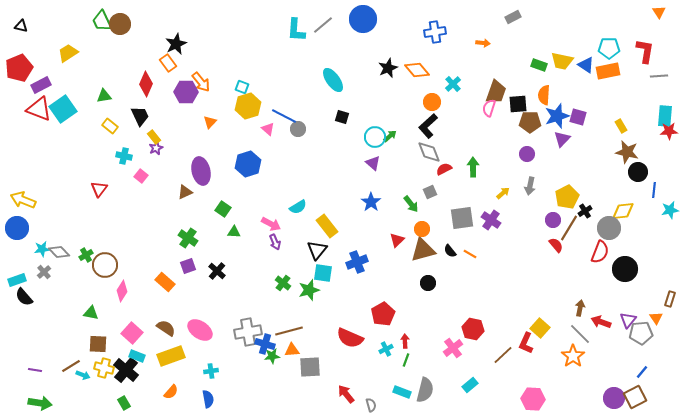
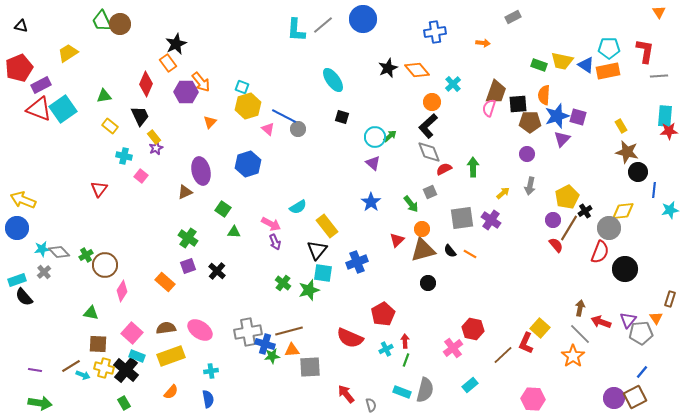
brown semicircle at (166, 328): rotated 42 degrees counterclockwise
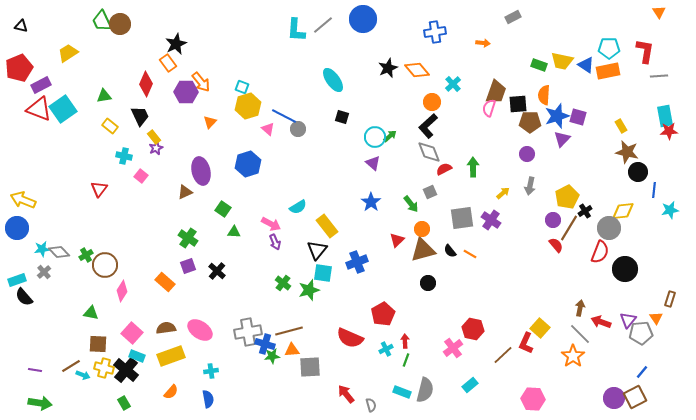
cyan rectangle at (665, 116): rotated 15 degrees counterclockwise
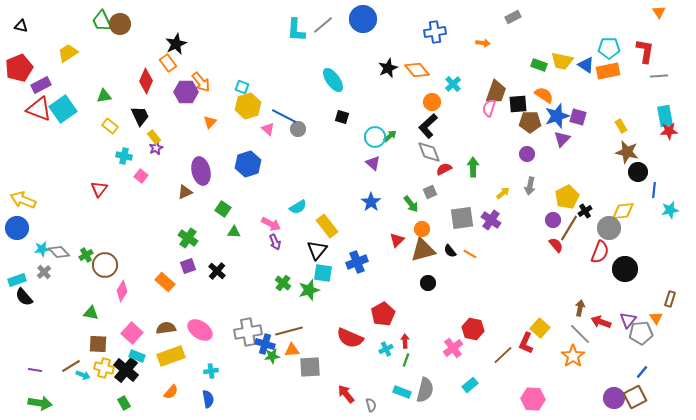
red diamond at (146, 84): moved 3 px up
orange semicircle at (544, 95): rotated 120 degrees clockwise
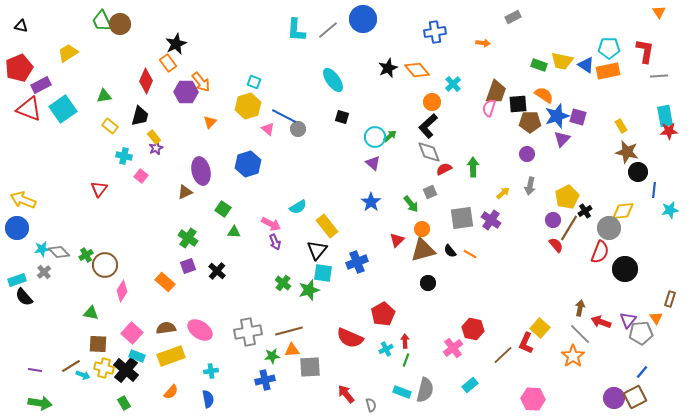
gray line at (323, 25): moved 5 px right, 5 px down
cyan square at (242, 87): moved 12 px right, 5 px up
red triangle at (39, 109): moved 10 px left
black trapezoid at (140, 116): rotated 40 degrees clockwise
blue cross at (265, 344): moved 36 px down; rotated 30 degrees counterclockwise
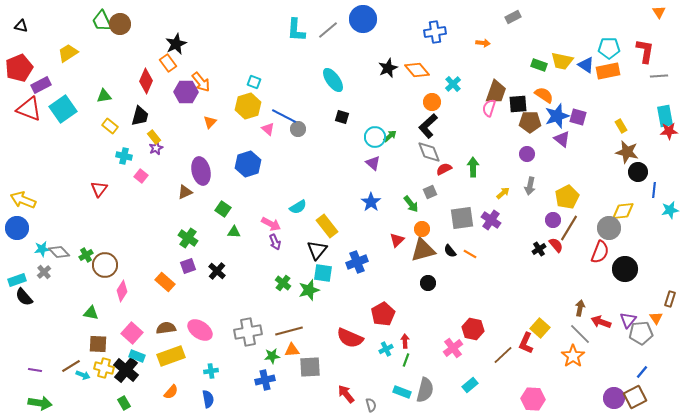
purple triangle at (562, 139): rotated 36 degrees counterclockwise
black cross at (585, 211): moved 46 px left, 38 px down
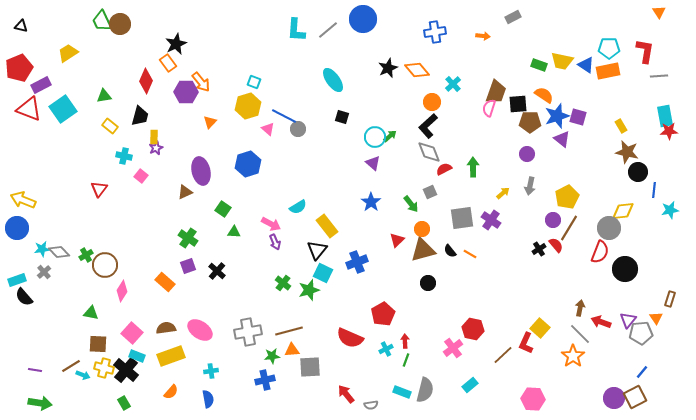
orange arrow at (483, 43): moved 7 px up
yellow rectangle at (154, 137): rotated 40 degrees clockwise
cyan square at (323, 273): rotated 18 degrees clockwise
gray semicircle at (371, 405): rotated 96 degrees clockwise
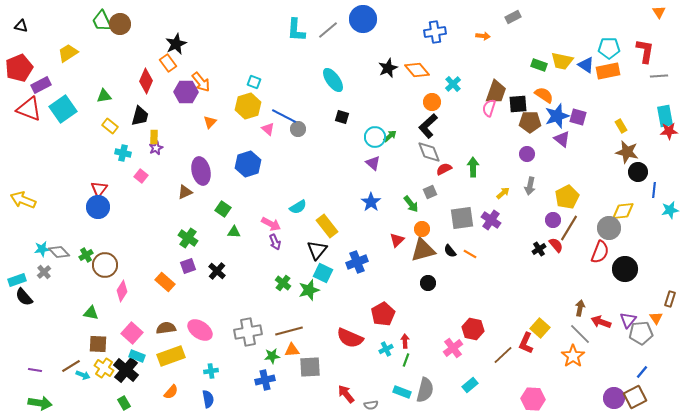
cyan cross at (124, 156): moved 1 px left, 3 px up
blue circle at (17, 228): moved 81 px right, 21 px up
yellow cross at (104, 368): rotated 18 degrees clockwise
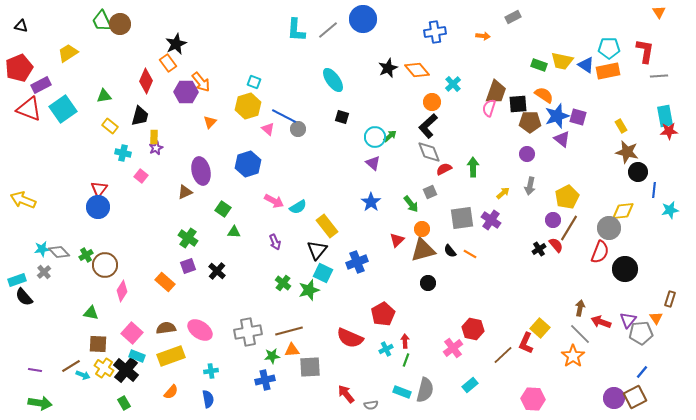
pink arrow at (271, 224): moved 3 px right, 23 px up
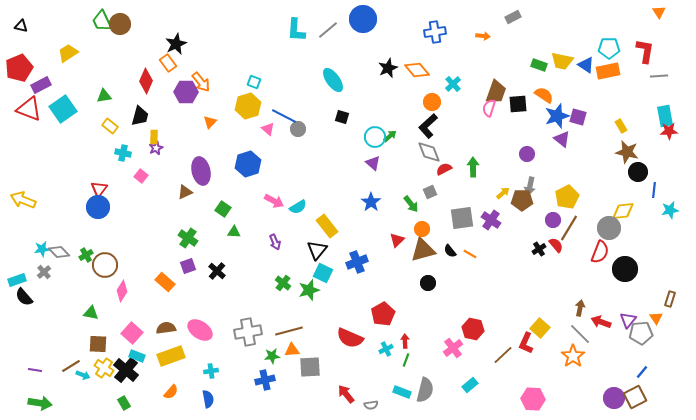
brown pentagon at (530, 122): moved 8 px left, 78 px down
